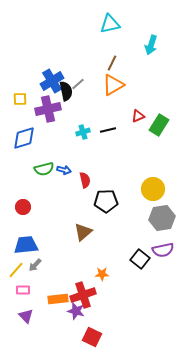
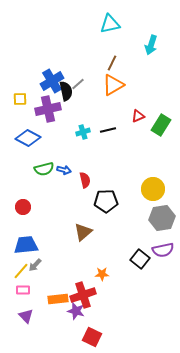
green rectangle: moved 2 px right
blue diamond: moved 4 px right; rotated 45 degrees clockwise
yellow line: moved 5 px right, 1 px down
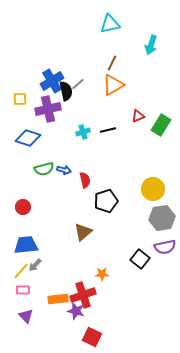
blue diamond: rotated 10 degrees counterclockwise
black pentagon: rotated 15 degrees counterclockwise
purple semicircle: moved 2 px right, 3 px up
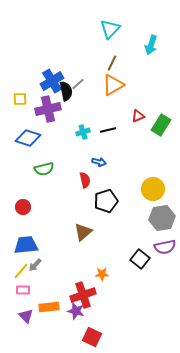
cyan triangle: moved 5 px down; rotated 35 degrees counterclockwise
blue arrow: moved 35 px right, 8 px up
orange rectangle: moved 9 px left, 8 px down
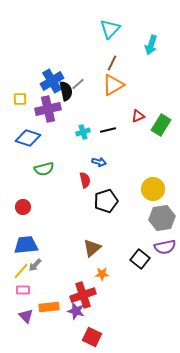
brown triangle: moved 9 px right, 16 px down
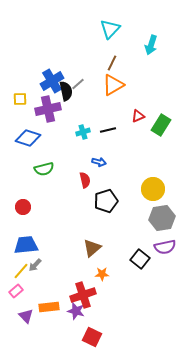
pink rectangle: moved 7 px left, 1 px down; rotated 40 degrees counterclockwise
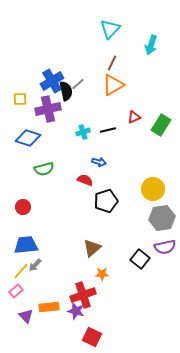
red triangle: moved 4 px left, 1 px down
red semicircle: rotated 56 degrees counterclockwise
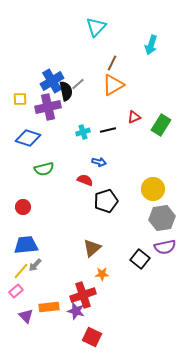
cyan triangle: moved 14 px left, 2 px up
purple cross: moved 2 px up
